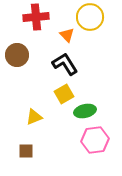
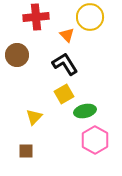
yellow triangle: rotated 24 degrees counterclockwise
pink hexagon: rotated 24 degrees counterclockwise
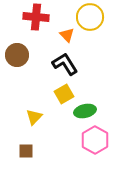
red cross: rotated 10 degrees clockwise
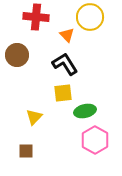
yellow square: moved 1 px left, 1 px up; rotated 24 degrees clockwise
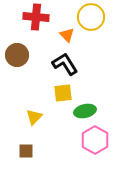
yellow circle: moved 1 px right
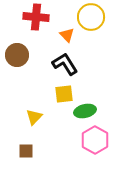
yellow square: moved 1 px right, 1 px down
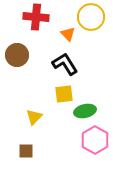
orange triangle: moved 1 px right, 1 px up
